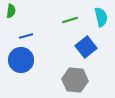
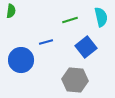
blue line: moved 20 px right, 6 px down
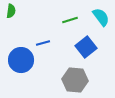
cyan semicircle: rotated 24 degrees counterclockwise
blue line: moved 3 px left, 1 px down
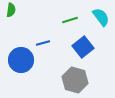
green semicircle: moved 1 px up
blue square: moved 3 px left
gray hexagon: rotated 10 degrees clockwise
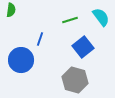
blue line: moved 3 px left, 4 px up; rotated 56 degrees counterclockwise
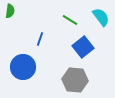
green semicircle: moved 1 px left, 1 px down
green line: rotated 49 degrees clockwise
blue circle: moved 2 px right, 7 px down
gray hexagon: rotated 10 degrees counterclockwise
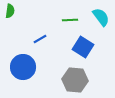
green line: rotated 35 degrees counterclockwise
blue line: rotated 40 degrees clockwise
blue square: rotated 20 degrees counterclockwise
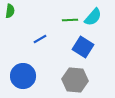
cyan semicircle: moved 8 px left; rotated 78 degrees clockwise
blue circle: moved 9 px down
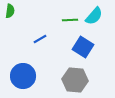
cyan semicircle: moved 1 px right, 1 px up
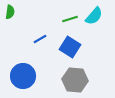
green semicircle: moved 1 px down
green line: moved 1 px up; rotated 14 degrees counterclockwise
blue square: moved 13 px left
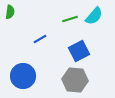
blue square: moved 9 px right, 4 px down; rotated 30 degrees clockwise
